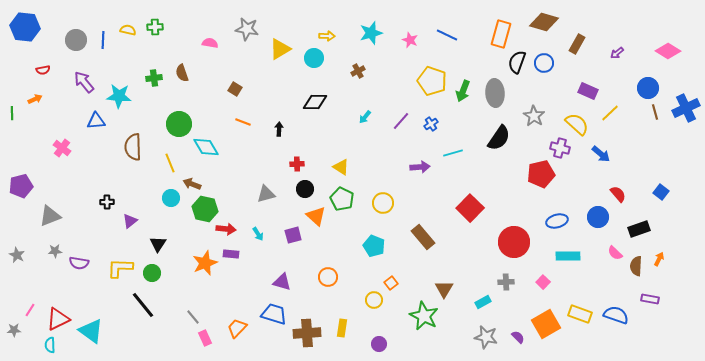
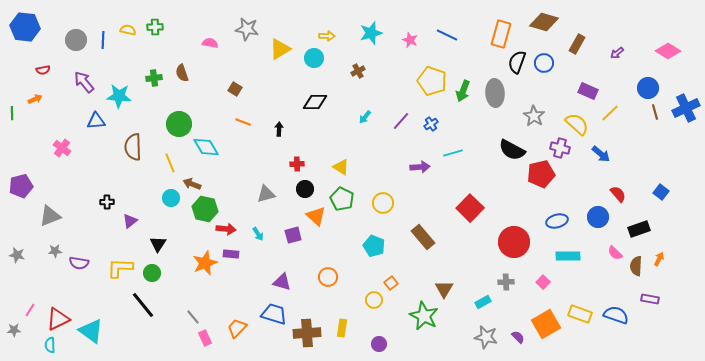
black semicircle at (499, 138): moved 13 px right, 12 px down; rotated 84 degrees clockwise
gray star at (17, 255): rotated 14 degrees counterclockwise
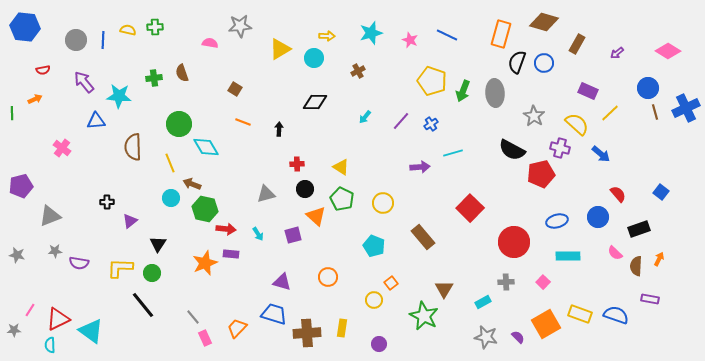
gray star at (247, 29): moved 7 px left, 3 px up; rotated 15 degrees counterclockwise
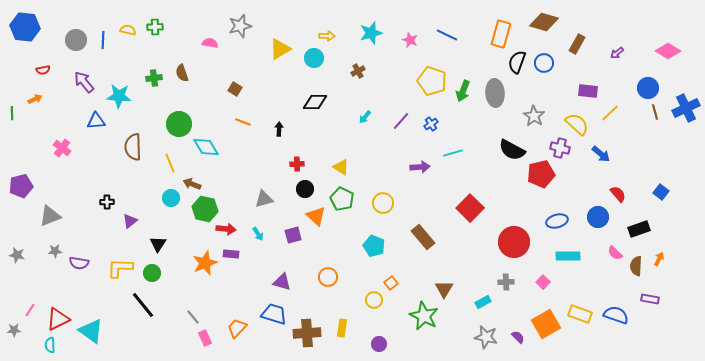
gray star at (240, 26): rotated 10 degrees counterclockwise
purple rectangle at (588, 91): rotated 18 degrees counterclockwise
gray triangle at (266, 194): moved 2 px left, 5 px down
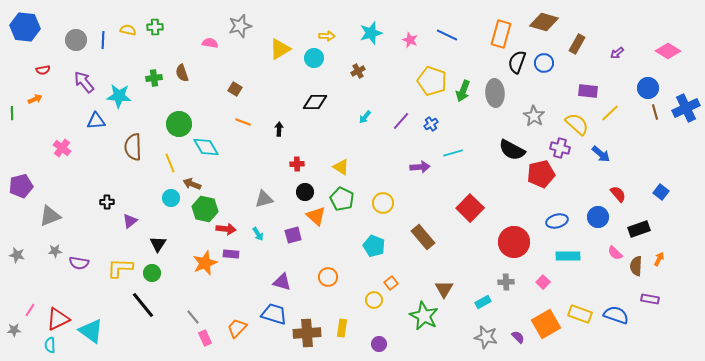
black circle at (305, 189): moved 3 px down
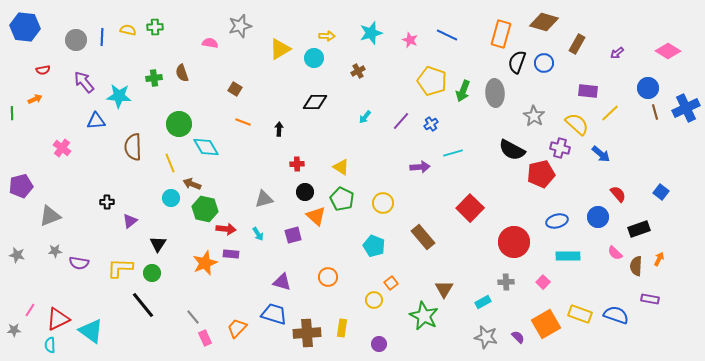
blue line at (103, 40): moved 1 px left, 3 px up
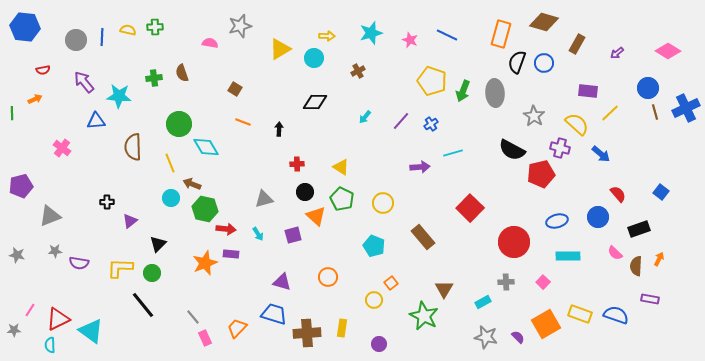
black triangle at (158, 244): rotated 12 degrees clockwise
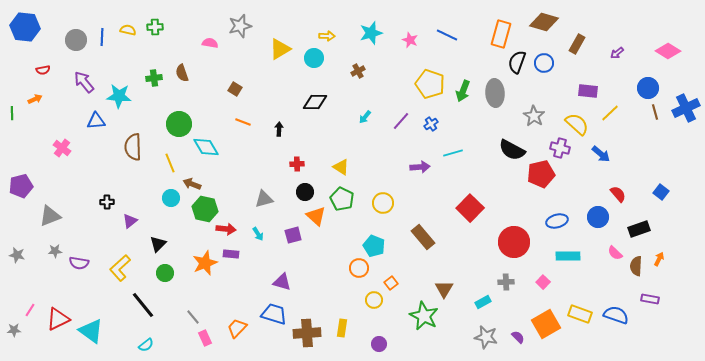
yellow pentagon at (432, 81): moved 2 px left, 3 px down
yellow L-shape at (120, 268): rotated 44 degrees counterclockwise
green circle at (152, 273): moved 13 px right
orange circle at (328, 277): moved 31 px right, 9 px up
cyan semicircle at (50, 345): moved 96 px right; rotated 126 degrees counterclockwise
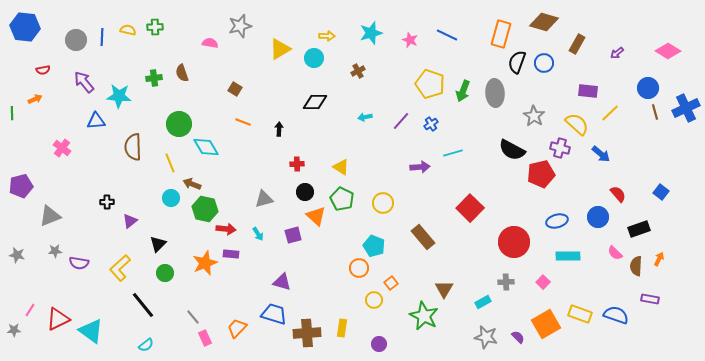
cyan arrow at (365, 117): rotated 40 degrees clockwise
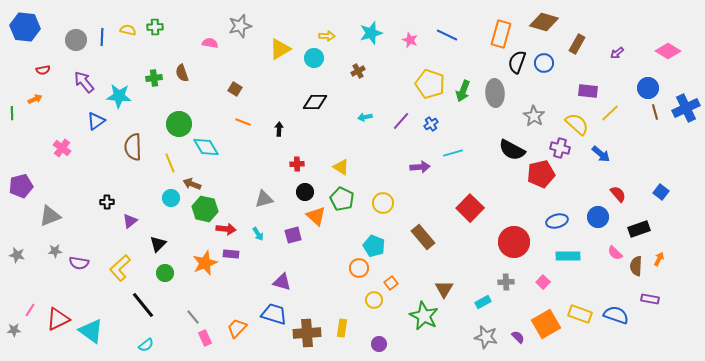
blue triangle at (96, 121): rotated 30 degrees counterclockwise
